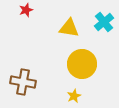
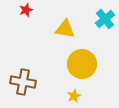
cyan cross: moved 1 px right, 3 px up
yellow triangle: moved 4 px left, 1 px down
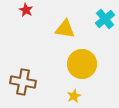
red star: rotated 24 degrees counterclockwise
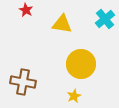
yellow triangle: moved 3 px left, 5 px up
yellow circle: moved 1 px left
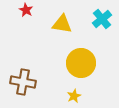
cyan cross: moved 3 px left
yellow circle: moved 1 px up
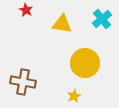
yellow circle: moved 4 px right
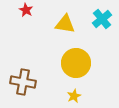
yellow triangle: moved 3 px right
yellow circle: moved 9 px left
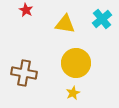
brown cross: moved 1 px right, 9 px up
yellow star: moved 1 px left, 3 px up
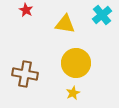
cyan cross: moved 4 px up
brown cross: moved 1 px right, 1 px down
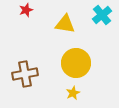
red star: rotated 24 degrees clockwise
brown cross: rotated 20 degrees counterclockwise
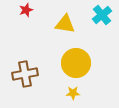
yellow star: rotated 24 degrees clockwise
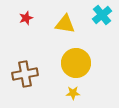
red star: moved 8 px down
